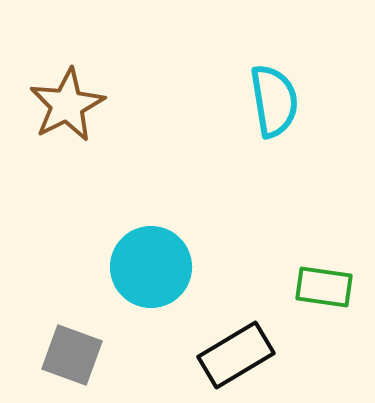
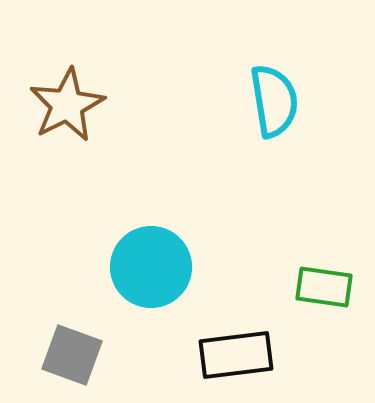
black rectangle: rotated 24 degrees clockwise
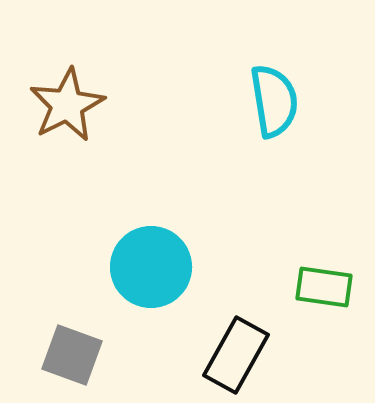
black rectangle: rotated 54 degrees counterclockwise
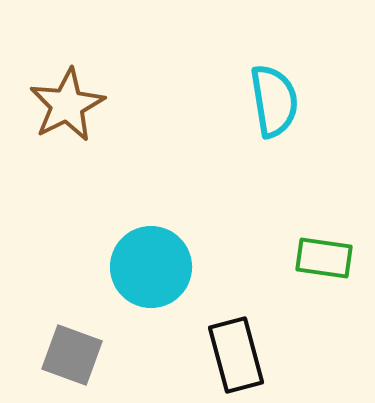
green rectangle: moved 29 px up
black rectangle: rotated 44 degrees counterclockwise
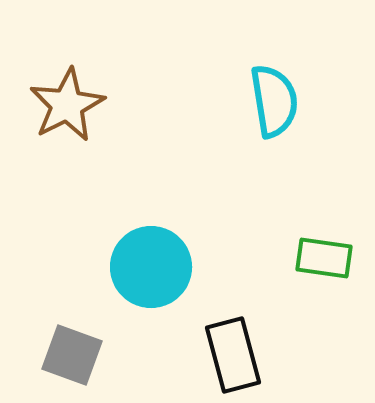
black rectangle: moved 3 px left
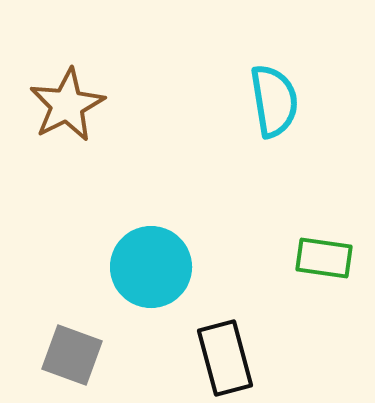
black rectangle: moved 8 px left, 3 px down
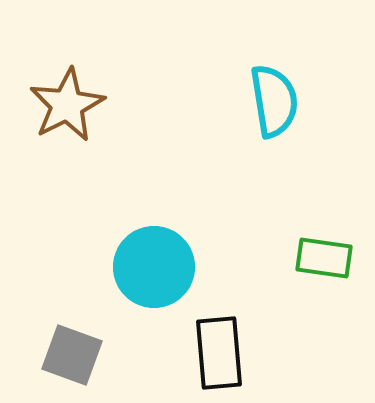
cyan circle: moved 3 px right
black rectangle: moved 6 px left, 5 px up; rotated 10 degrees clockwise
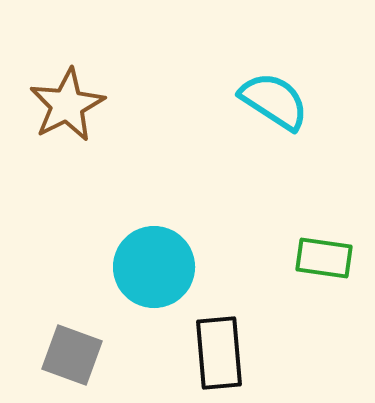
cyan semicircle: rotated 48 degrees counterclockwise
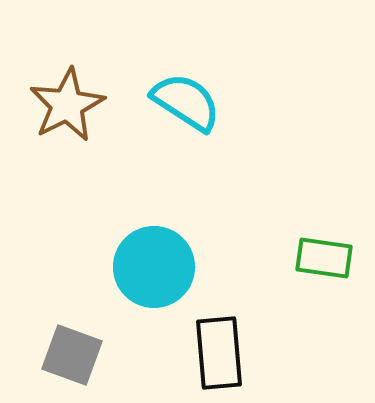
cyan semicircle: moved 88 px left, 1 px down
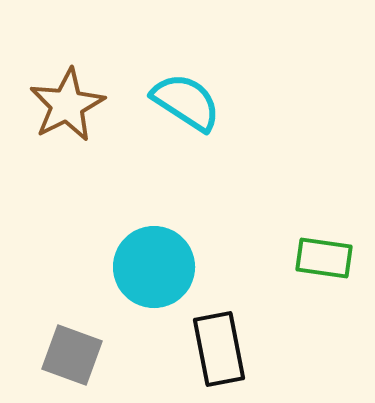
black rectangle: moved 4 px up; rotated 6 degrees counterclockwise
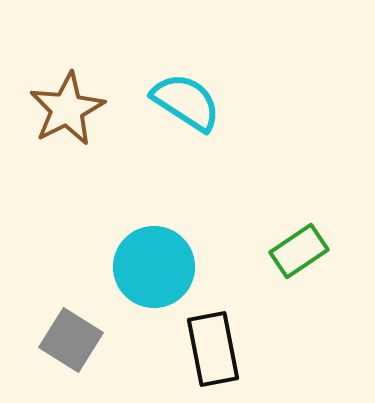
brown star: moved 4 px down
green rectangle: moved 25 px left, 7 px up; rotated 42 degrees counterclockwise
black rectangle: moved 6 px left
gray square: moved 1 px left, 15 px up; rotated 12 degrees clockwise
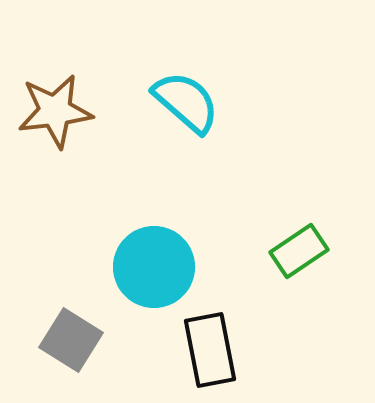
cyan semicircle: rotated 8 degrees clockwise
brown star: moved 12 px left, 2 px down; rotated 20 degrees clockwise
black rectangle: moved 3 px left, 1 px down
